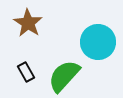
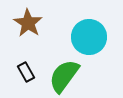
cyan circle: moved 9 px left, 5 px up
green semicircle: rotated 6 degrees counterclockwise
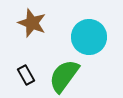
brown star: moved 4 px right; rotated 12 degrees counterclockwise
black rectangle: moved 3 px down
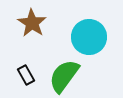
brown star: rotated 12 degrees clockwise
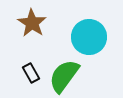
black rectangle: moved 5 px right, 2 px up
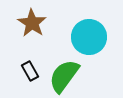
black rectangle: moved 1 px left, 2 px up
